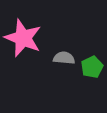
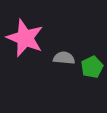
pink star: moved 2 px right
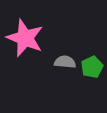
gray semicircle: moved 1 px right, 4 px down
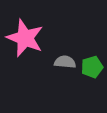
green pentagon: rotated 10 degrees clockwise
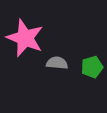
gray semicircle: moved 8 px left, 1 px down
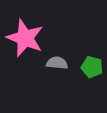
green pentagon: rotated 30 degrees clockwise
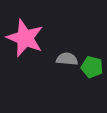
gray semicircle: moved 10 px right, 4 px up
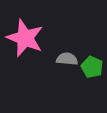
green pentagon: rotated 10 degrees clockwise
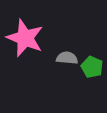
gray semicircle: moved 1 px up
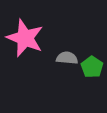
green pentagon: rotated 10 degrees clockwise
